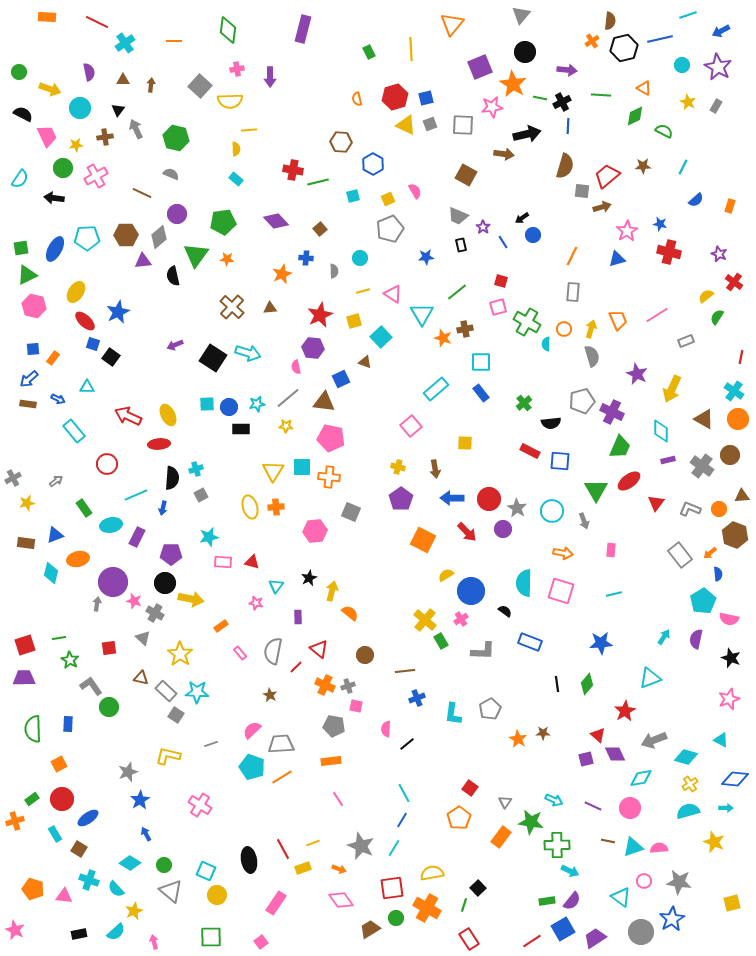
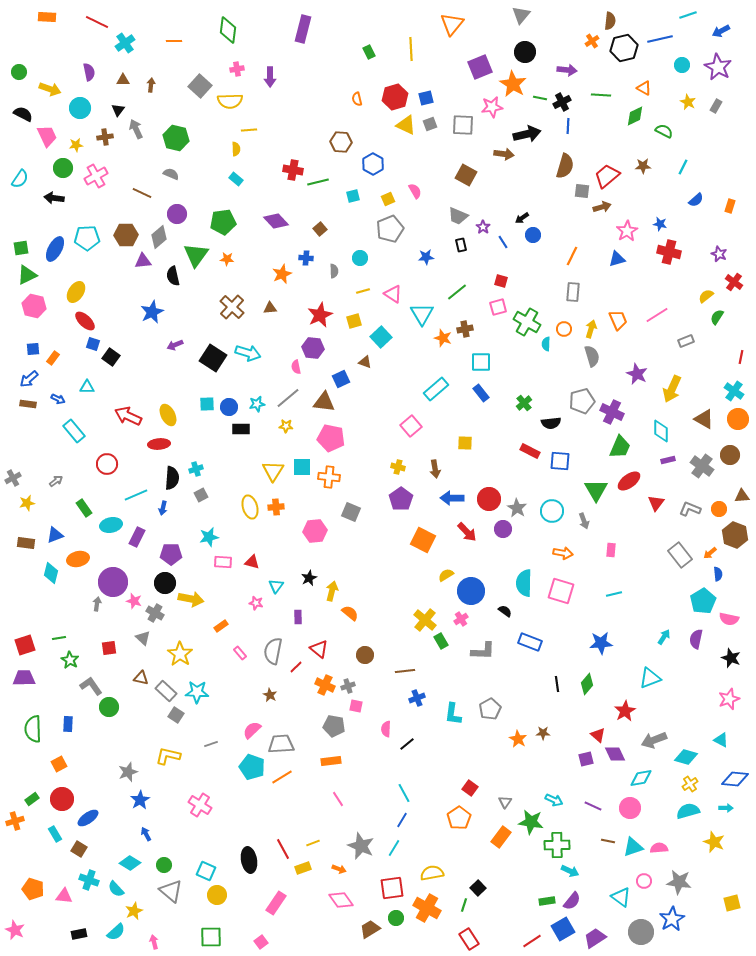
blue star at (118, 312): moved 34 px right
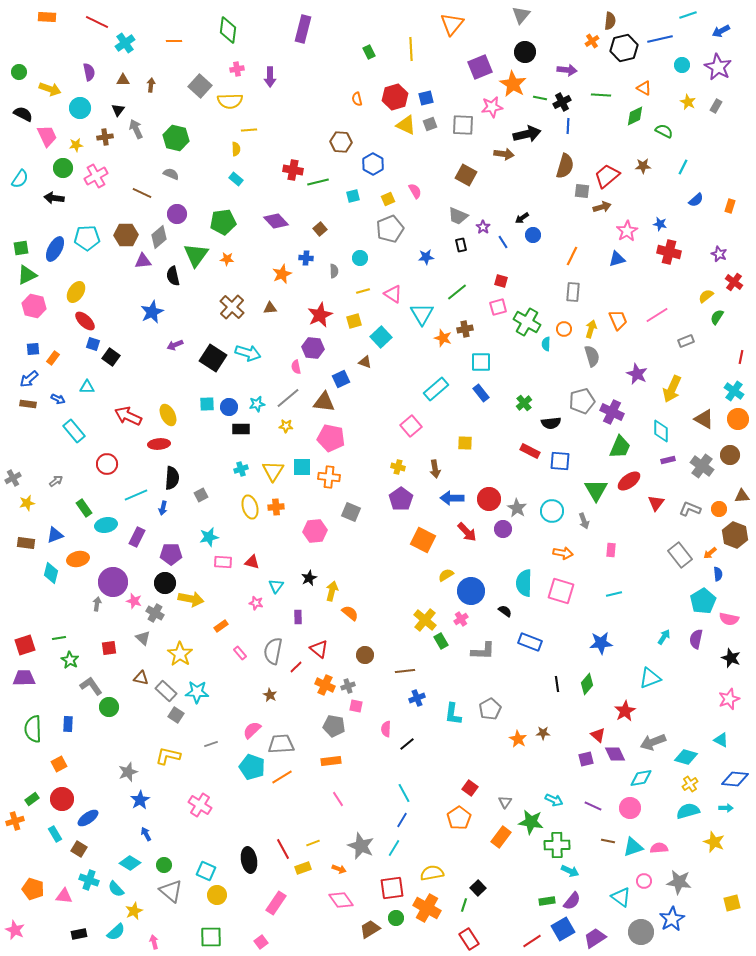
cyan cross at (196, 469): moved 45 px right
cyan ellipse at (111, 525): moved 5 px left
gray arrow at (654, 740): moved 1 px left, 2 px down
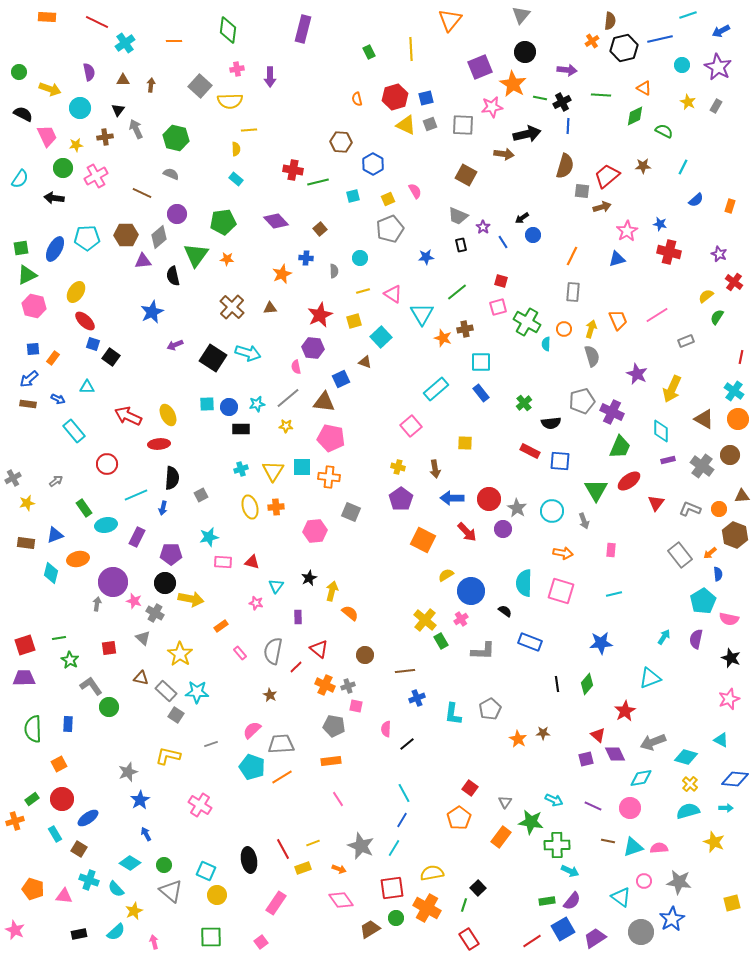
orange triangle at (452, 24): moved 2 px left, 4 px up
yellow cross at (690, 784): rotated 14 degrees counterclockwise
